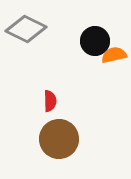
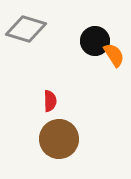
gray diamond: rotated 9 degrees counterclockwise
orange semicircle: rotated 70 degrees clockwise
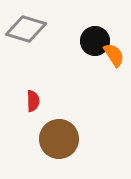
red semicircle: moved 17 px left
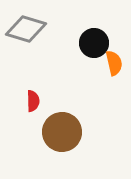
black circle: moved 1 px left, 2 px down
orange semicircle: moved 8 px down; rotated 20 degrees clockwise
brown circle: moved 3 px right, 7 px up
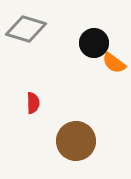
orange semicircle: rotated 140 degrees clockwise
red semicircle: moved 2 px down
brown circle: moved 14 px right, 9 px down
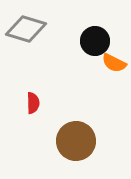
black circle: moved 1 px right, 2 px up
orange semicircle: rotated 10 degrees counterclockwise
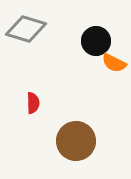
black circle: moved 1 px right
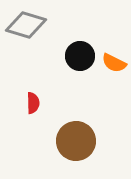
gray diamond: moved 4 px up
black circle: moved 16 px left, 15 px down
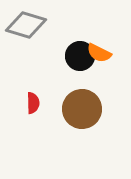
orange semicircle: moved 15 px left, 10 px up
brown circle: moved 6 px right, 32 px up
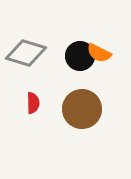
gray diamond: moved 28 px down
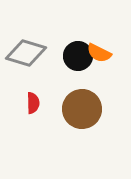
black circle: moved 2 px left
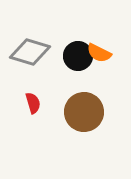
gray diamond: moved 4 px right, 1 px up
red semicircle: rotated 15 degrees counterclockwise
brown circle: moved 2 px right, 3 px down
